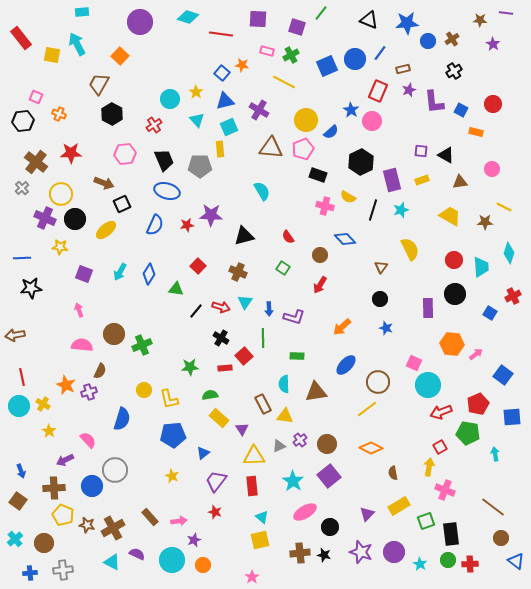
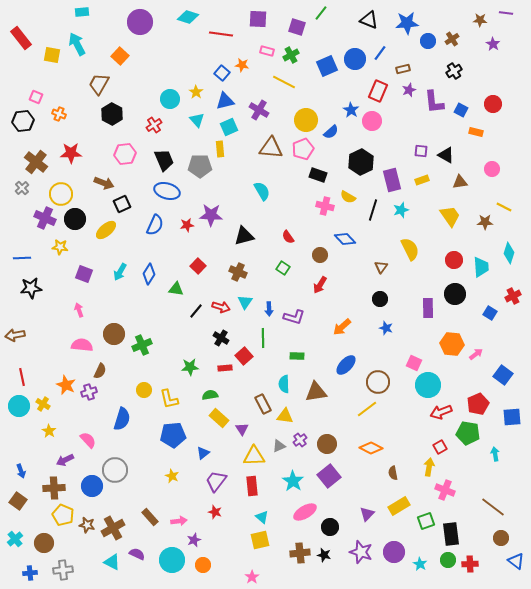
yellow trapezoid at (450, 216): rotated 25 degrees clockwise
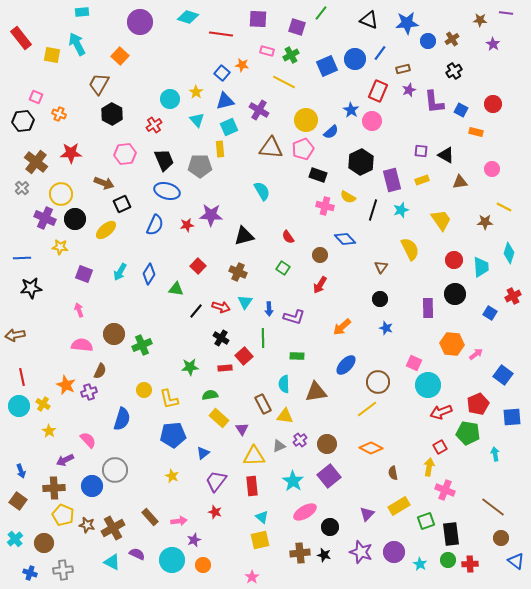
yellow trapezoid at (450, 216): moved 9 px left, 4 px down
blue cross at (30, 573): rotated 24 degrees clockwise
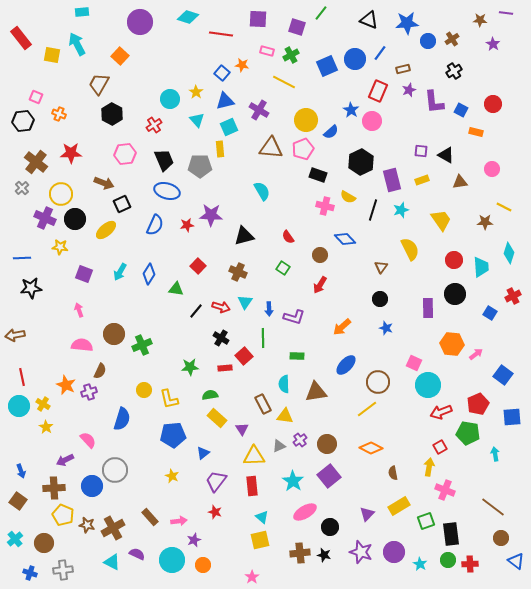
yellow rectangle at (219, 418): moved 2 px left
yellow star at (49, 431): moved 3 px left, 4 px up
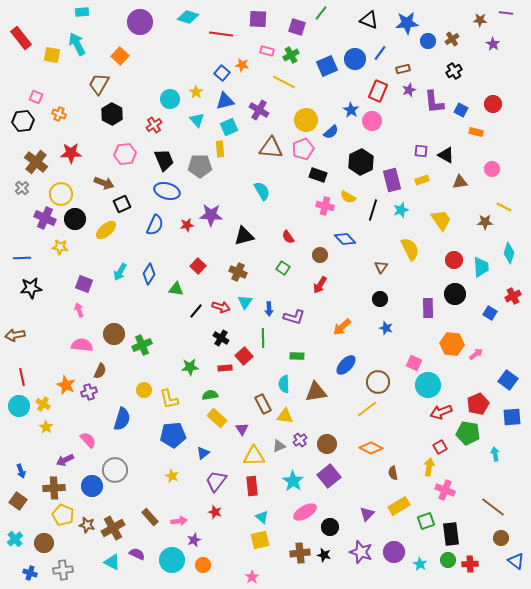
purple square at (84, 274): moved 10 px down
blue square at (503, 375): moved 5 px right, 5 px down
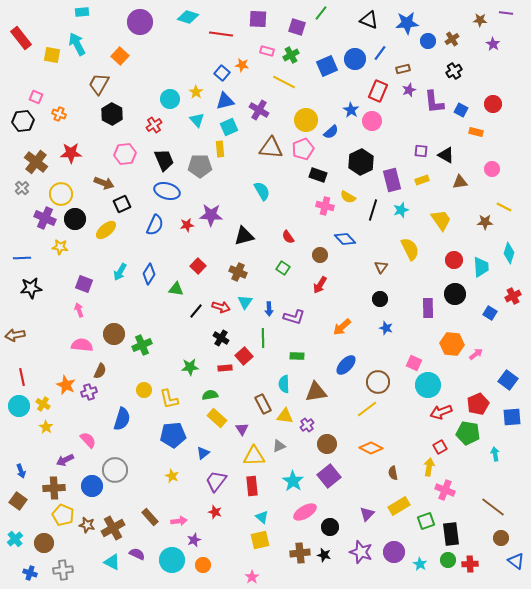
purple cross at (300, 440): moved 7 px right, 15 px up
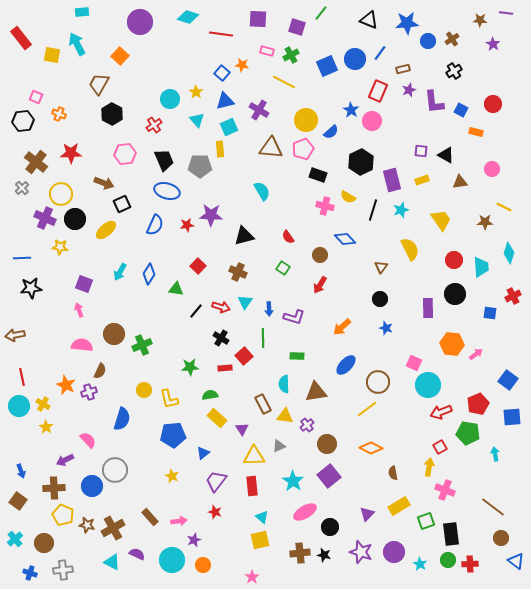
blue square at (490, 313): rotated 24 degrees counterclockwise
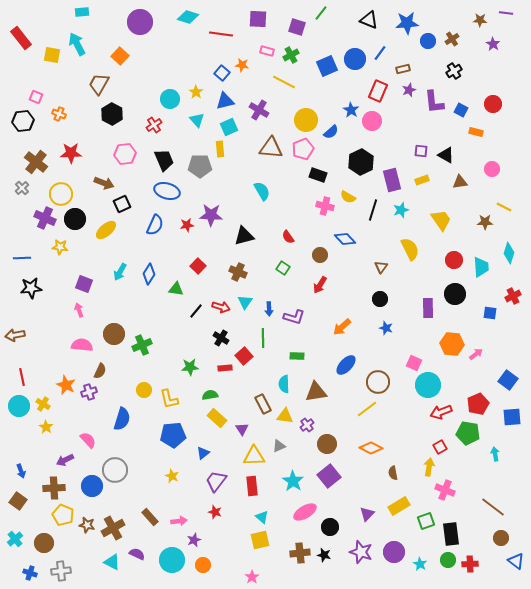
gray cross at (63, 570): moved 2 px left, 1 px down
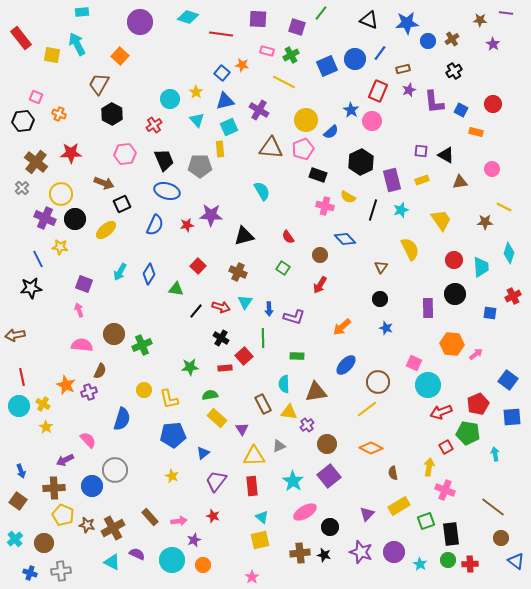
blue line at (22, 258): moved 16 px right, 1 px down; rotated 66 degrees clockwise
yellow triangle at (285, 416): moved 4 px right, 4 px up
red square at (440, 447): moved 6 px right
red star at (215, 512): moved 2 px left, 4 px down
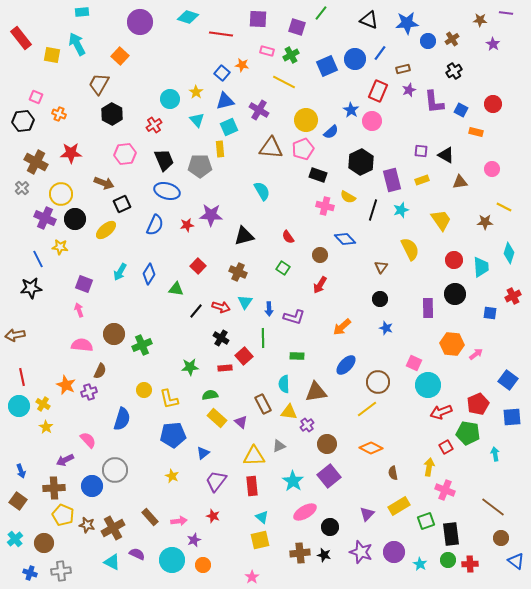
brown cross at (36, 162): rotated 10 degrees counterclockwise
purple triangle at (242, 429): moved 1 px left, 7 px up; rotated 16 degrees counterclockwise
